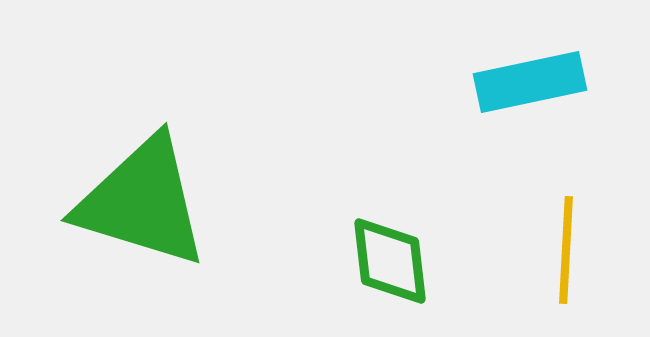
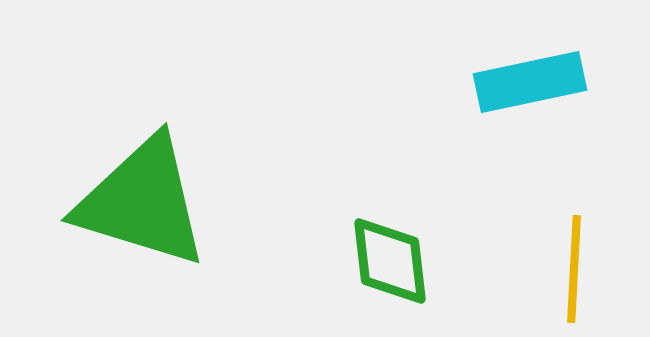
yellow line: moved 8 px right, 19 px down
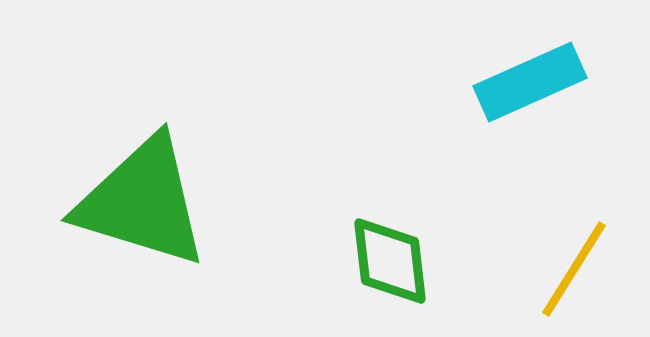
cyan rectangle: rotated 12 degrees counterclockwise
yellow line: rotated 29 degrees clockwise
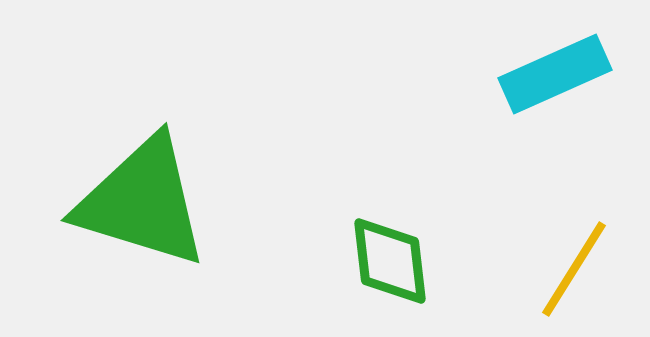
cyan rectangle: moved 25 px right, 8 px up
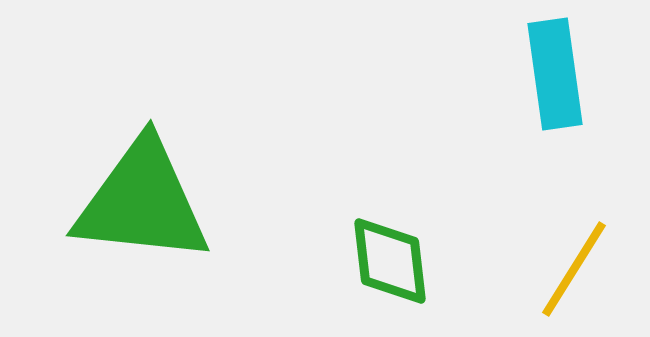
cyan rectangle: rotated 74 degrees counterclockwise
green triangle: rotated 11 degrees counterclockwise
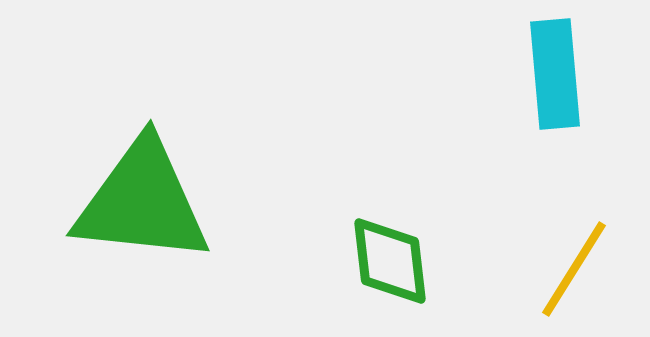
cyan rectangle: rotated 3 degrees clockwise
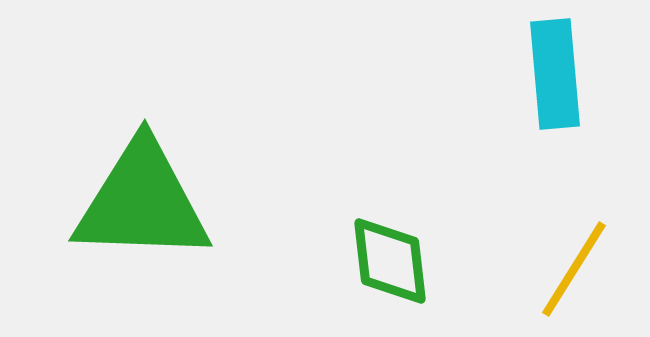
green triangle: rotated 4 degrees counterclockwise
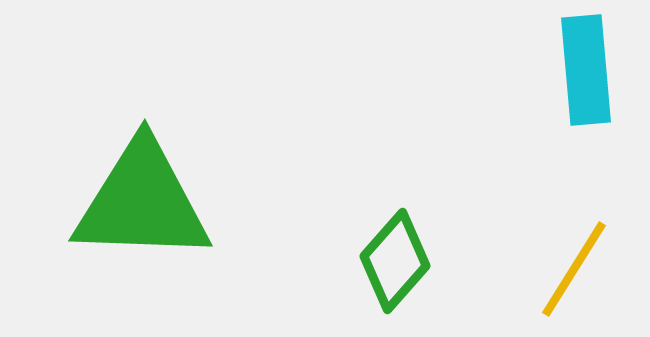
cyan rectangle: moved 31 px right, 4 px up
green diamond: moved 5 px right; rotated 48 degrees clockwise
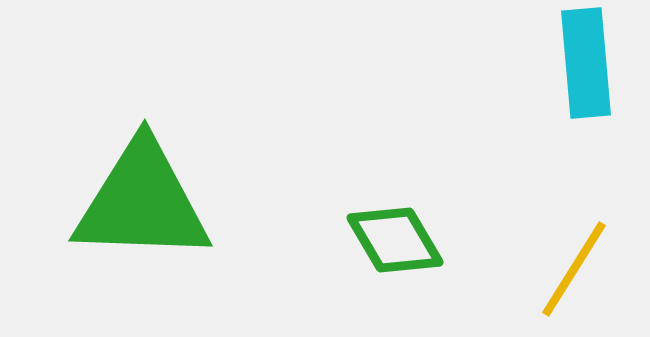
cyan rectangle: moved 7 px up
green diamond: moved 21 px up; rotated 72 degrees counterclockwise
